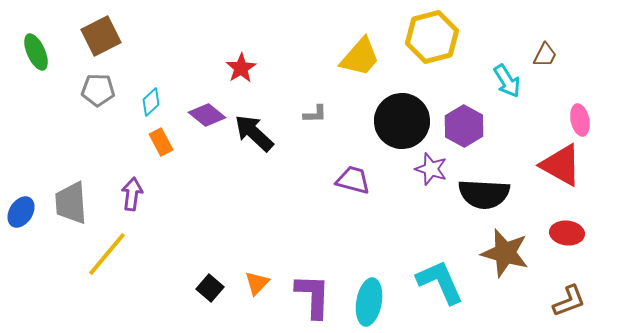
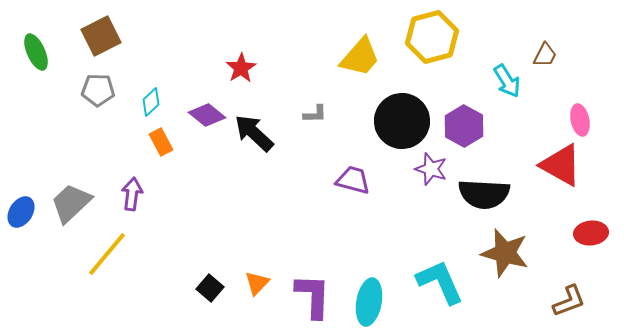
gray trapezoid: rotated 51 degrees clockwise
red ellipse: moved 24 px right; rotated 12 degrees counterclockwise
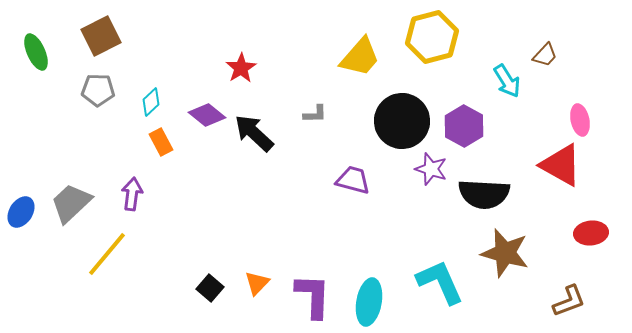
brown trapezoid: rotated 16 degrees clockwise
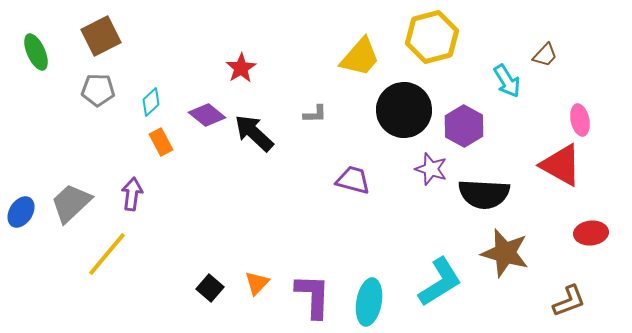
black circle: moved 2 px right, 11 px up
cyan L-shape: rotated 82 degrees clockwise
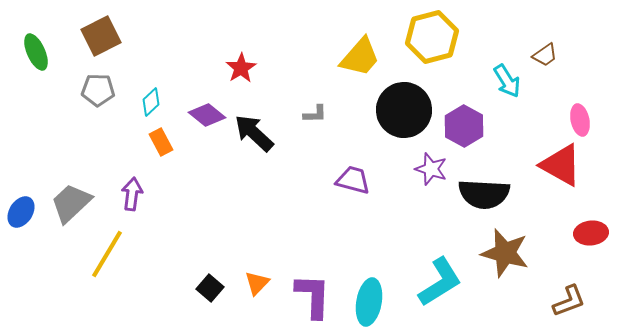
brown trapezoid: rotated 12 degrees clockwise
yellow line: rotated 9 degrees counterclockwise
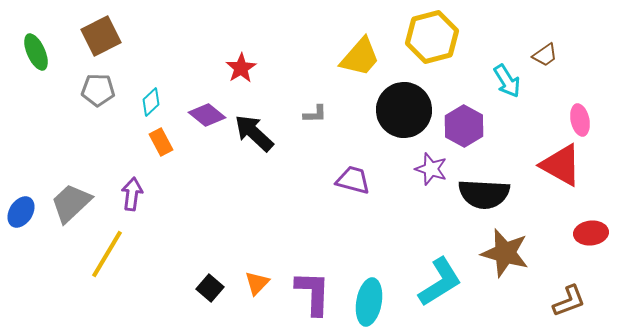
purple L-shape: moved 3 px up
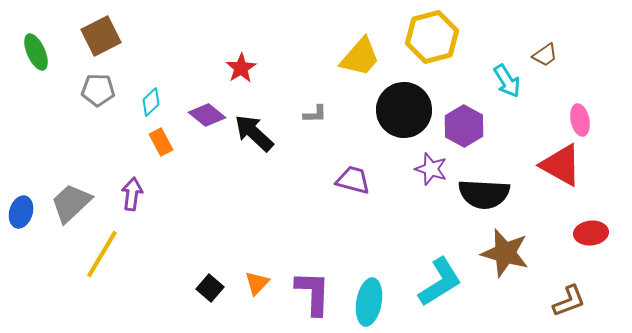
blue ellipse: rotated 16 degrees counterclockwise
yellow line: moved 5 px left
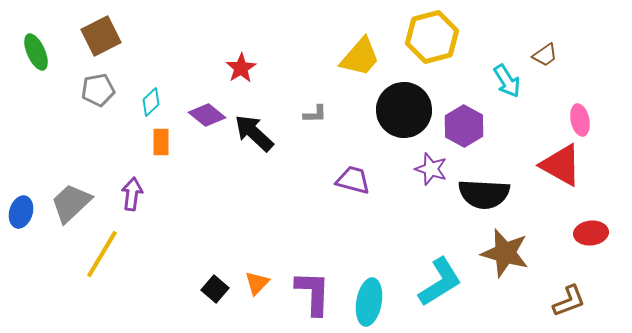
gray pentagon: rotated 12 degrees counterclockwise
orange rectangle: rotated 28 degrees clockwise
black square: moved 5 px right, 1 px down
